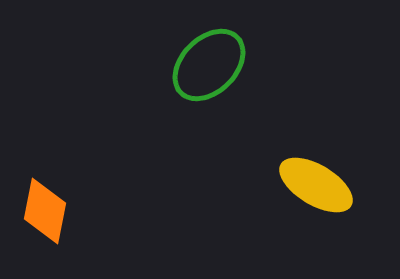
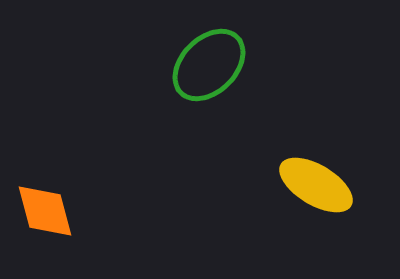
orange diamond: rotated 26 degrees counterclockwise
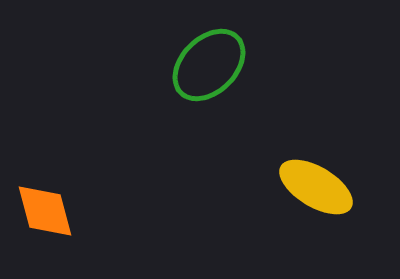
yellow ellipse: moved 2 px down
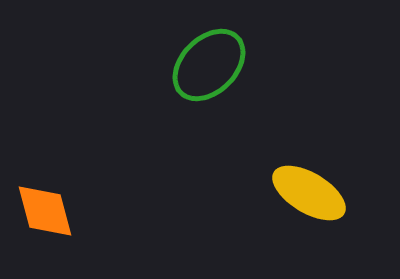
yellow ellipse: moved 7 px left, 6 px down
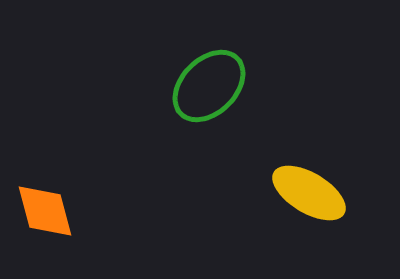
green ellipse: moved 21 px down
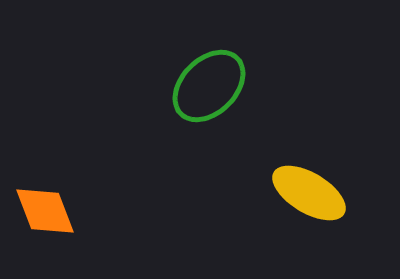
orange diamond: rotated 6 degrees counterclockwise
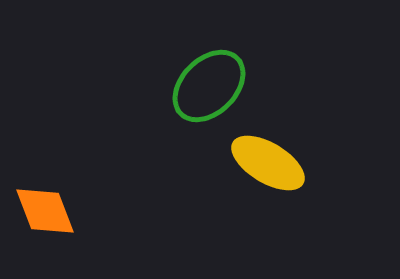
yellow ellipse: moved 41 px left, 30 px up
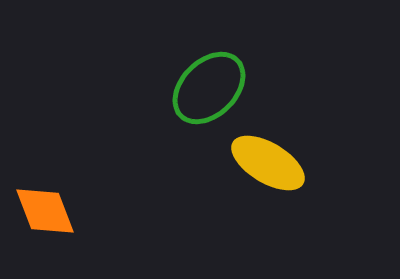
green ellipse: moved 2 px down
